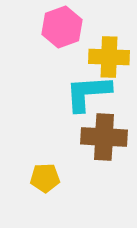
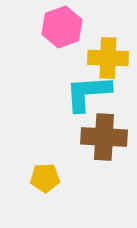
yellow cross: moved 1 px left, 1 px down
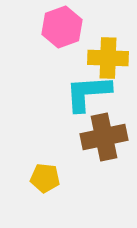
brown cross: rotated 15 degrees counterclockwise
yellow pentagon: rotated 8 degrees clockwise
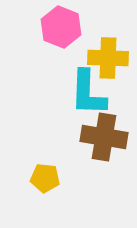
pink hexagon: moved 1 px left; rotated 18 degrees counterclockwise
cyan L-shape: rotated 84 degrees counterclockwise
brown cross: rotated 21 degrees clockwise
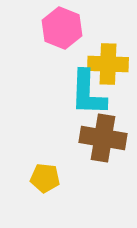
pink hexagon: moved 1 px right, 1 px down
yellow cross: moved 6 px down
brown cross: moved 1 px left, 1 px down
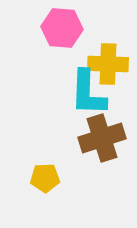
pink hexagon: rotated 18 degrees counterclockwise
brown cross: moved 1 px left; rotated 27 degrees counterclockwise
yellow pentagon: rotated 8 degrees counterclockwise
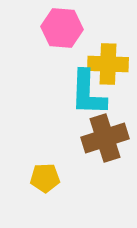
brown cross: moved 3 px right
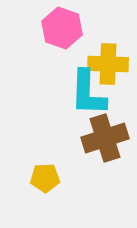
pink hexagon: rotated 15 degrees clockwise
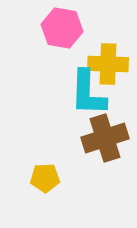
pink hexagon: rotated 9 degrees counterclockwise
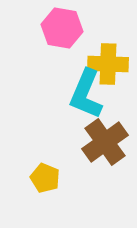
cyan L-shape: moved 2 px left, 1 px down; rotated 21 degrees clockwise
brown cross: moved 4 px down; rotated 18 degrees counterclockwise
yellow pentagon: rotated 24 degrees clockwise
